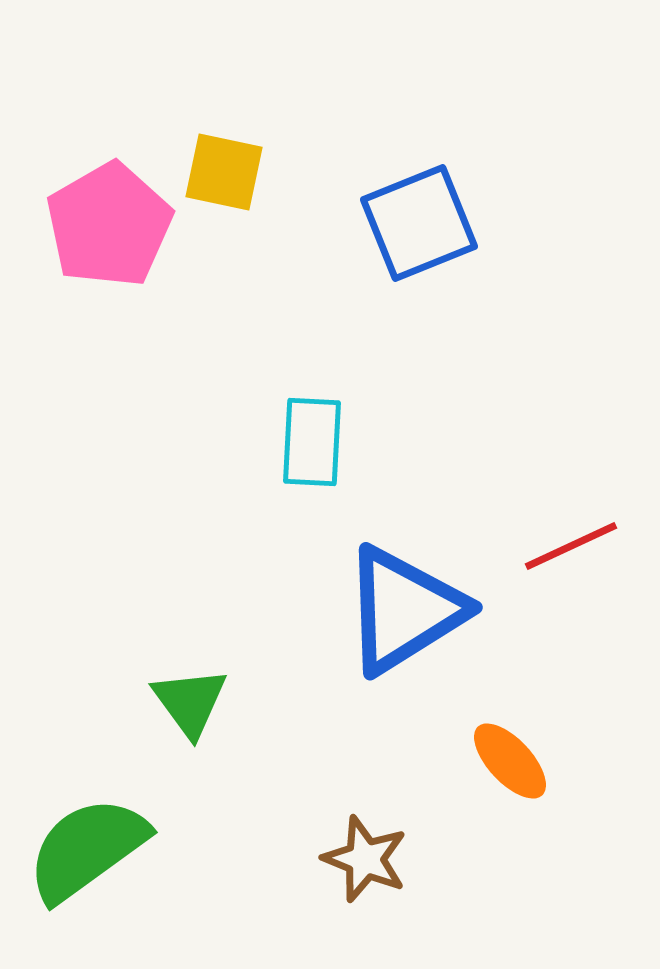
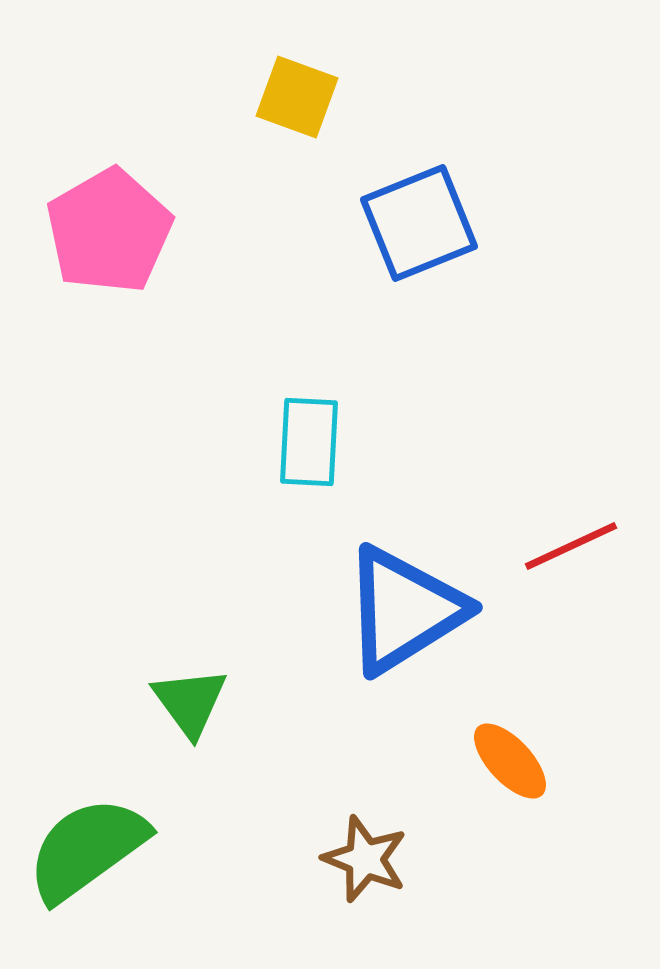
yellow square: moved 73 px right, 75 px up; rotated 8 degrees clockwise
pink pentagon: moved 6 px down
cyan rectangle: moved 3 px left
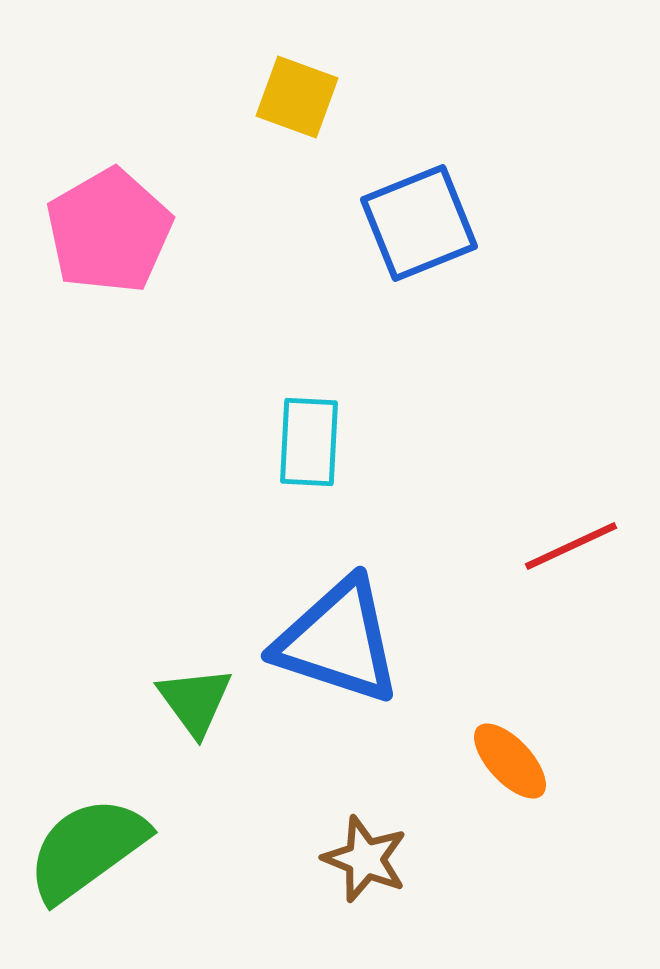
blue triangle: moved 66 px left, 31 px down; rotated 50 degrees clockwise
green triangle: moved 5 px right, 1 px up
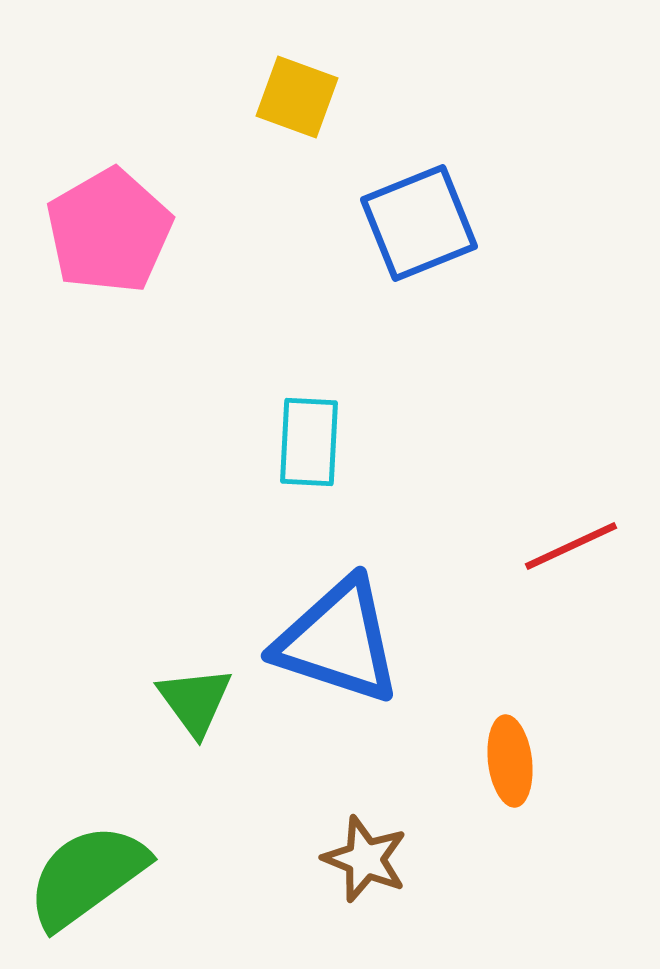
orange ellipse: rotated 36 degrees clockwise
green semicircle: moved 27 px down
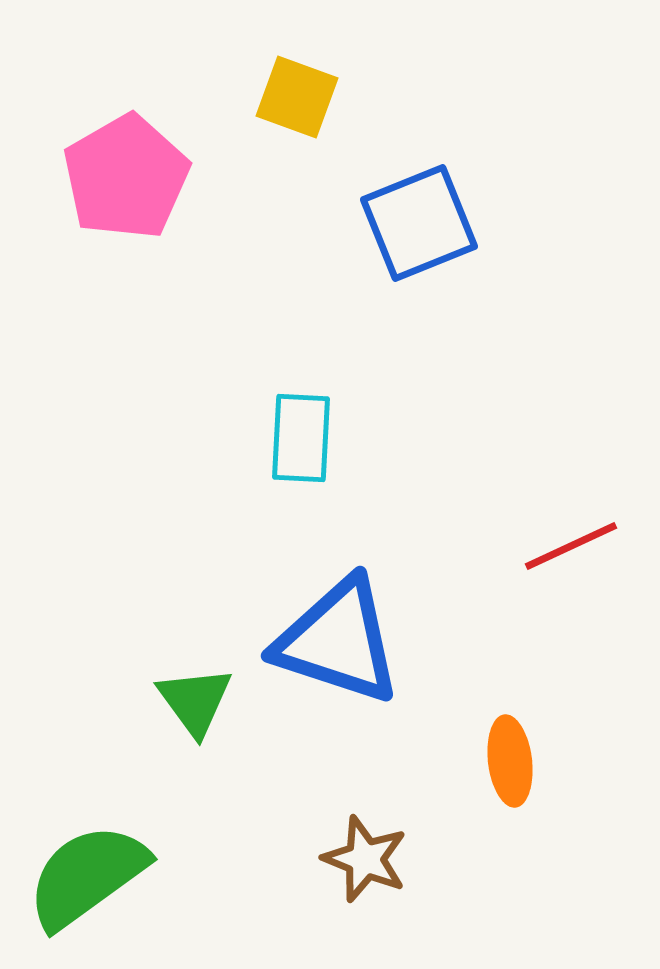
pink pentagon: moved 17 px right, 54 px up
cyan rectangle: moved 8 px left, 4 px up
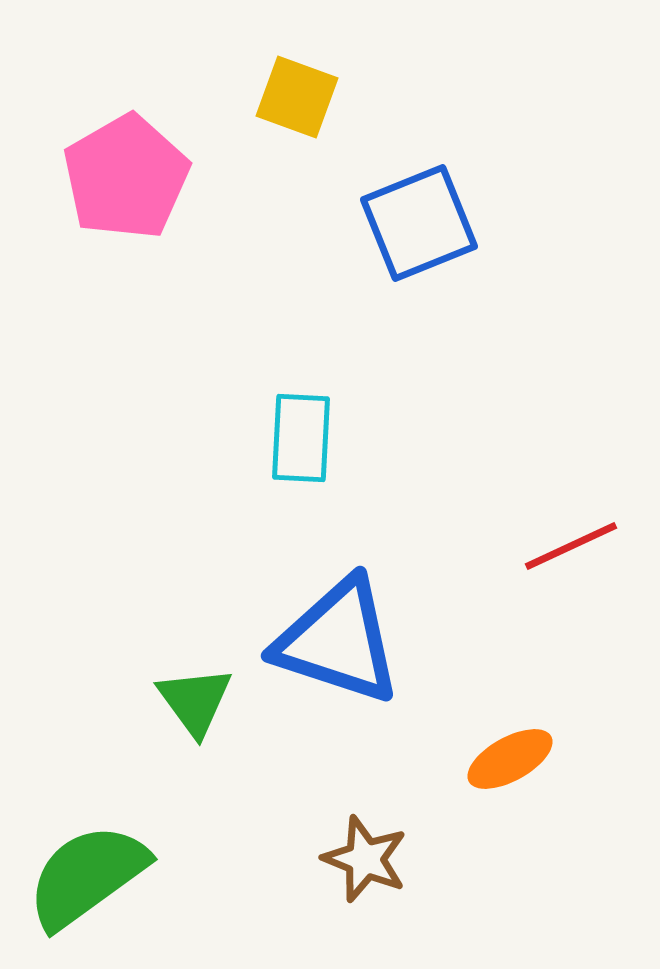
orange ellipse: moved 2 px up; rotated 68 degrees clockwise
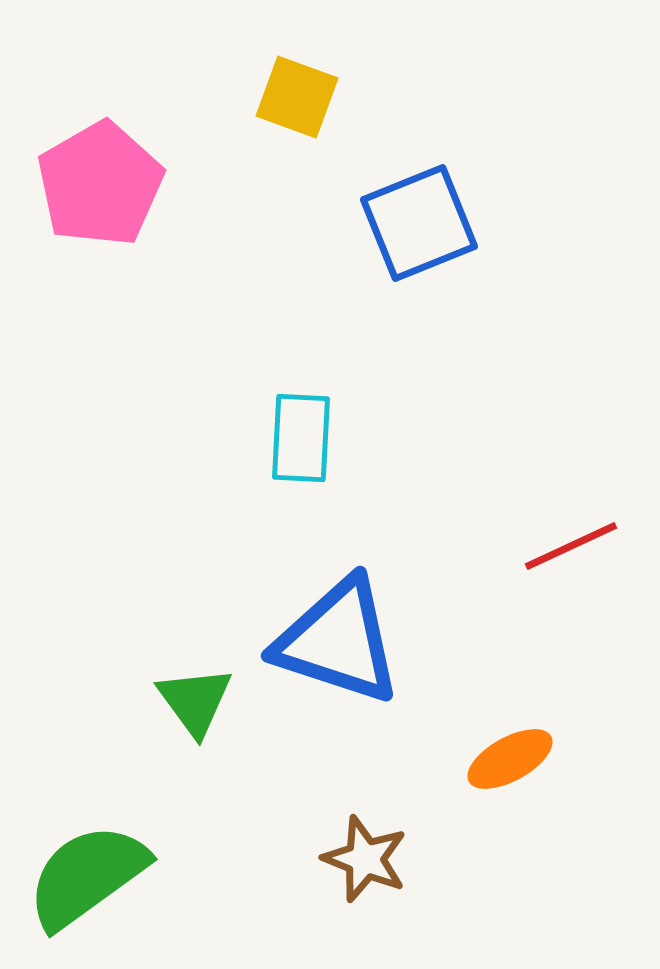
pink pentagon: moved 26 px left, 7 px down
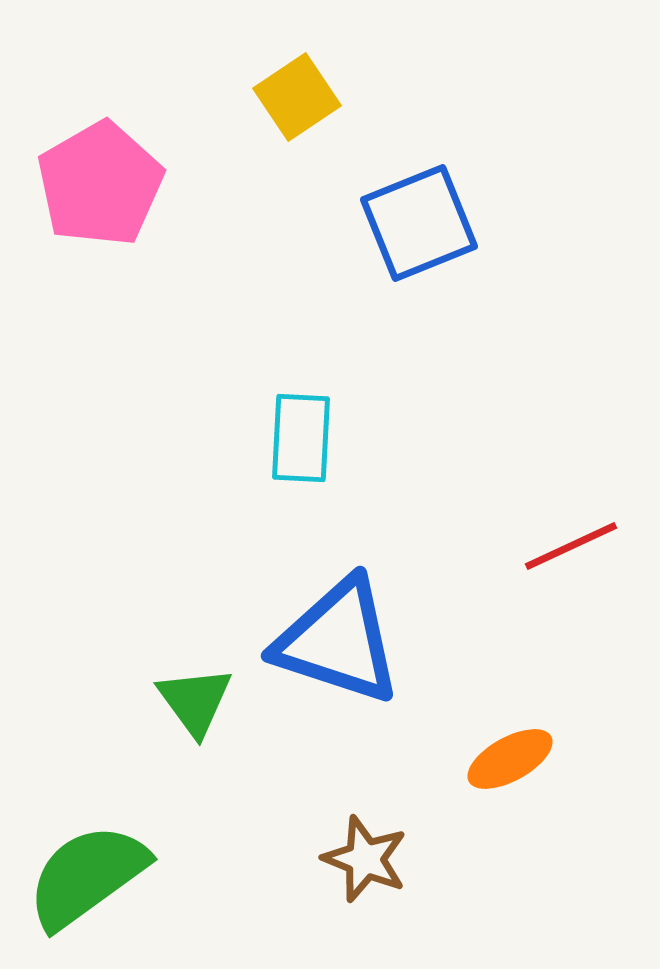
yellow square: rotated 36 degrees clockwise
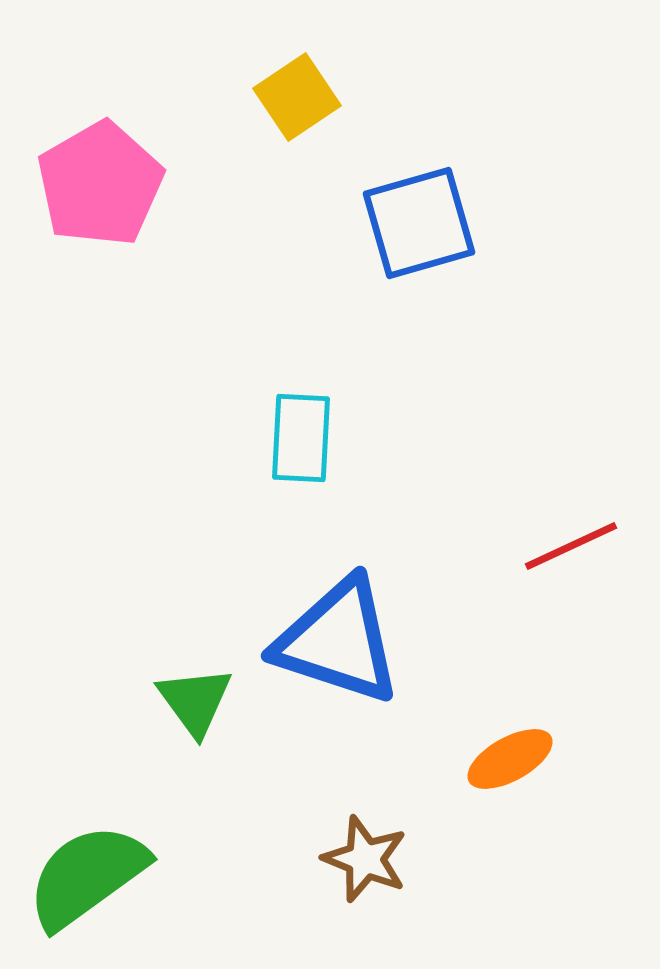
blue square: rotated 6 degrees clockwise
